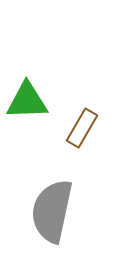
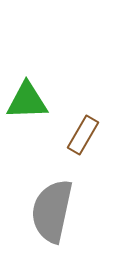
brown rectangle: moved 1 px right, 7 px down
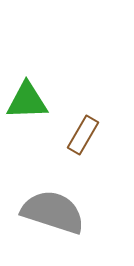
gray semicircle: moved 1 px right, 1 px down; rotated 96 degrees clockwise
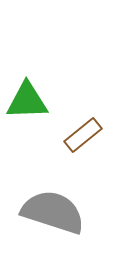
brown rectangle: rotated 21 degrees clockwise
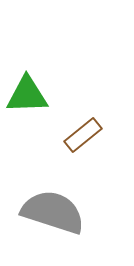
green triangle: moved 6 px up
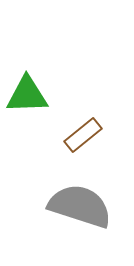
gray semicircle: moved 27 px right, 6 px up
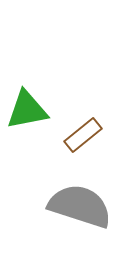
green triangle: moved 15 px down; rotated 9 degrees counterclockwise
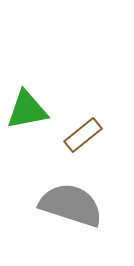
gray semicircle: moved 9 px left, 1 px up
